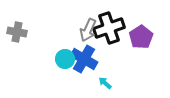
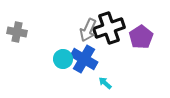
cyan circle: moved 2 px left
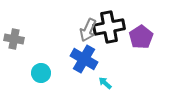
black cross: moved 1 px up; rotated 8 degrees clockwise
gray cross: moved 3 px left, 7 px down
cyan circle: moved 22 px left, 14 px down
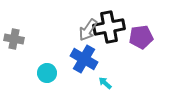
gray arrow: rotated 10 degrees clockwise
purple pentagon: rotated 25 degrees clockwise
cyan circle: moved 6 px right
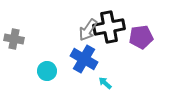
cyan circle: moved 2 px up
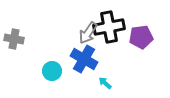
gray arrow: moved 3 px down
cyan circle: moved 5 px right
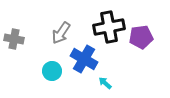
gray arrow: moved 27 px left
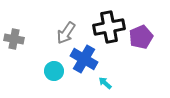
gray arrow: moved 5 px right
purple pentagon: rotated 15 degrees counterclockwise
cyan circle: moved 2 px right
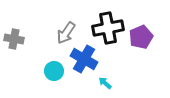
black cross: moved 1 px left, 1 px down
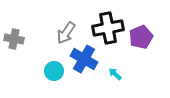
cyan arrow: moved 10 px right, 9 px up
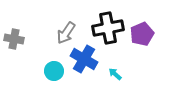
purple pentagon: moved 1 px right, 3 px up
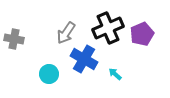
black cross: rotated 12 degrees counterclockwise
cyan circle: moved 5 px left, 3 px down
